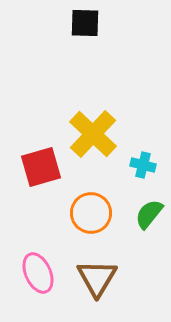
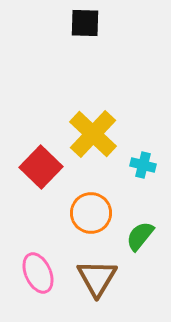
red square: rotated 30 degrees counterclockwise
green semicircle: moved 9 px left, 22 px down
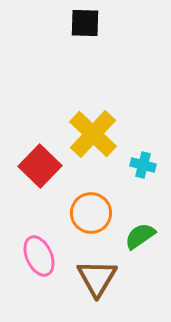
red square: moved 1 px left, 1 px up
green semicircle: rotated 16 degrees clockwise
pink ellipse: moved 1 px right, 17 px up
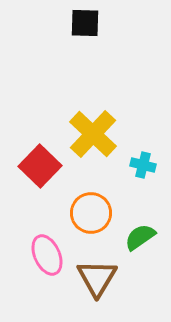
green semicircle: moved 1 px down
pink ellipse: moved 8 px right, 1 px up
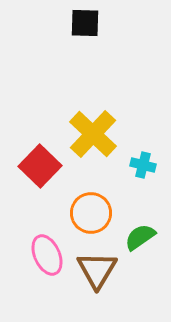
brown triangle: moved 8 px up
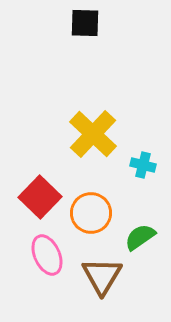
red square: moved 31 px down
brown triangle: moved 5 px right, 6 px down
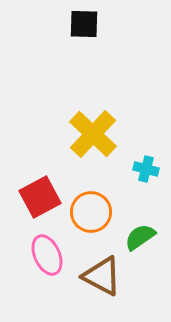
black square: moved 1 px left, 1 px down
cyan cross: moved 3 px right, 4 px down
red square: rotated 18 degrees clockwise
orange circle: moved 1 px up
brown triangle: rotated 33 degrees counterclockwise
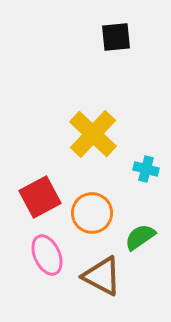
black square: moved 32 px right, 13 px down; rotated 8 degrees counterclockwise
orange circle: moved 1 px right, 1 px down
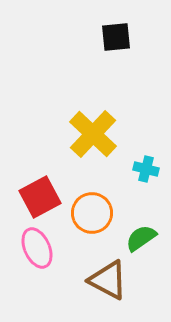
green semicircle: moved 1 px right, 1 px down
pink ellipse: moved 10 px left, 7 px up
brown triangle: moved 6 px right, 4 px down
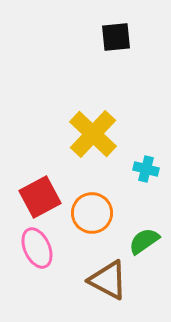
green semicircle: moved 3 px right, 3 px down
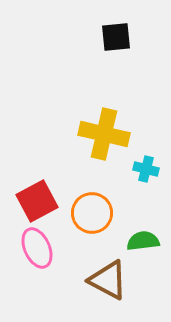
yellow cross: moved 11 px right; rotated 30 degrees counterclockwise
red square: moved 3 px left, 4 px down
green semicircle: moved 1 px left; rotated 28 degrees clockwise
